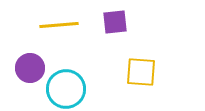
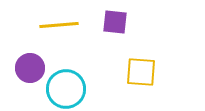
purple square: rotated 12 degrees clockwise
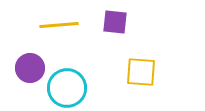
cyan circle: moved 1 px right, 1 px up
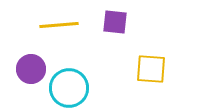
purple circle: moved 1 px right, 1 px down
yellow square: moved 10 px right, 3 px up
cyan circle: moved 2 px right
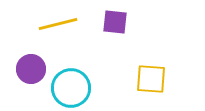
yellow line: moved 1 px left, 1 px up; rotated 9 degrees counterclockwise
yellow square: moved 10 px down
cyan circle: moved 2 px right
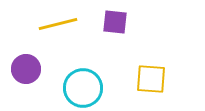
purple circle: moved 5 px left
cyan circle: moved 12 px right
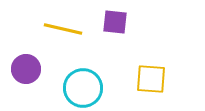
yellow line: moved 5 px right, 5 px down; rotated 27 degrees clockwise
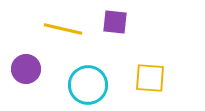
yellow square: moved 1 px left, 1 px up
cyan circle: moved 5 px right, 3 px up
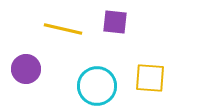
cyan circle: moved 9 px right, 1 px down
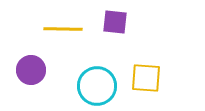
yellow line: rotated 12 degrees counterclockwise
purple circle: moved 5 px right, 1 px down
yellow square: moved 4 px left
